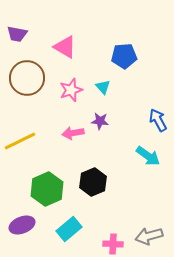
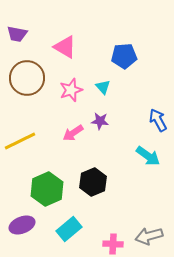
pink arrow: rotated 25 degrees counterclockwise
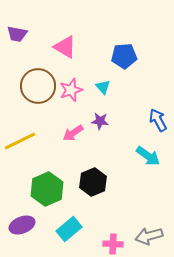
brown circle: moved 11 px right, 8 px down
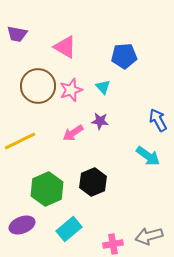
pink cross: rotated 12 degrees counterclockwise
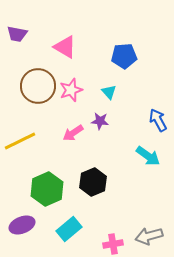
cyan triangle: moved 6 px right, 5 px down
